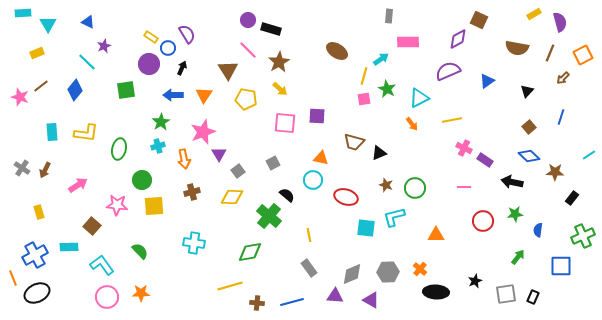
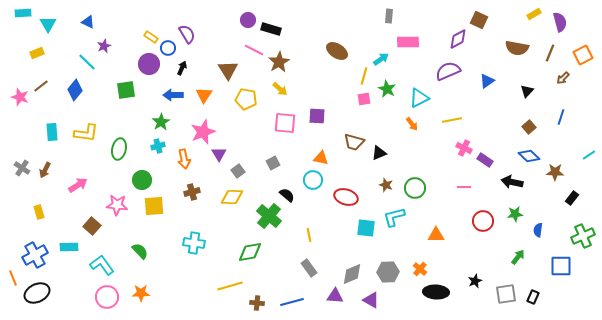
pink line at (248, 50): moved 6 px right; rotated 18 degrees counterclockwise
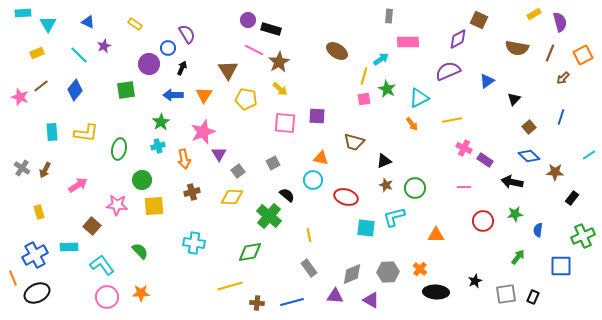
yellow rectangle at (151, 37): moved 16 px left, 13 px up
cyan line at (87, 62): moved 8 px left, 7 px up
black triangle at (527, 91): moved 13 px left, 8 px down
black triangle at (379, 153): moved 5 px right, 8 px down
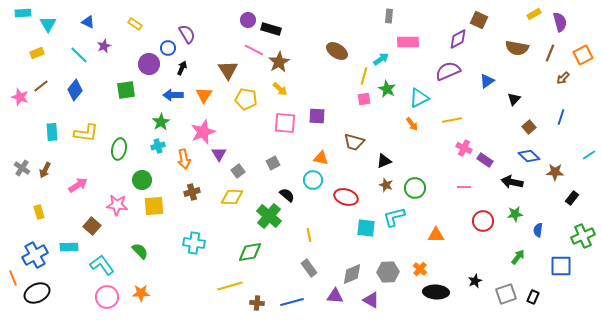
gray square at (506, 294): rotated 10 degrees counterclockwise
